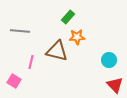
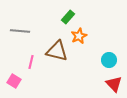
orange star: moved 2 px right, 1 px up; rotated 21 degrees counterclockwise
red triangle: moved 1 px left, 1 px up
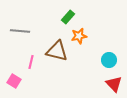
orange star: rotated 14 degrees clockwise
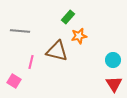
cyan circle: moved 4 px right
red triangle: rotated 12 degrees clockwise
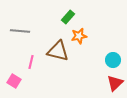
brown triangle: moved 1 px right
red triangle: moved 1 px right, 1 px up; rotated 18 degrees clockwise
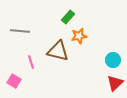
pink line: rotated 32 degrees counterclockwise
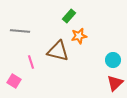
green rectangle: moved 1 px right, 1 px up
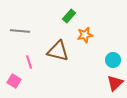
orange star: moved 6 px right, 1 px up
pink line: moved 2 px left
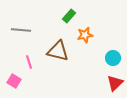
gray line: moved 1 px right, 1 px up
cyan circle: moved 2 px up
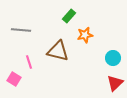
pink square: moved 2 px up
